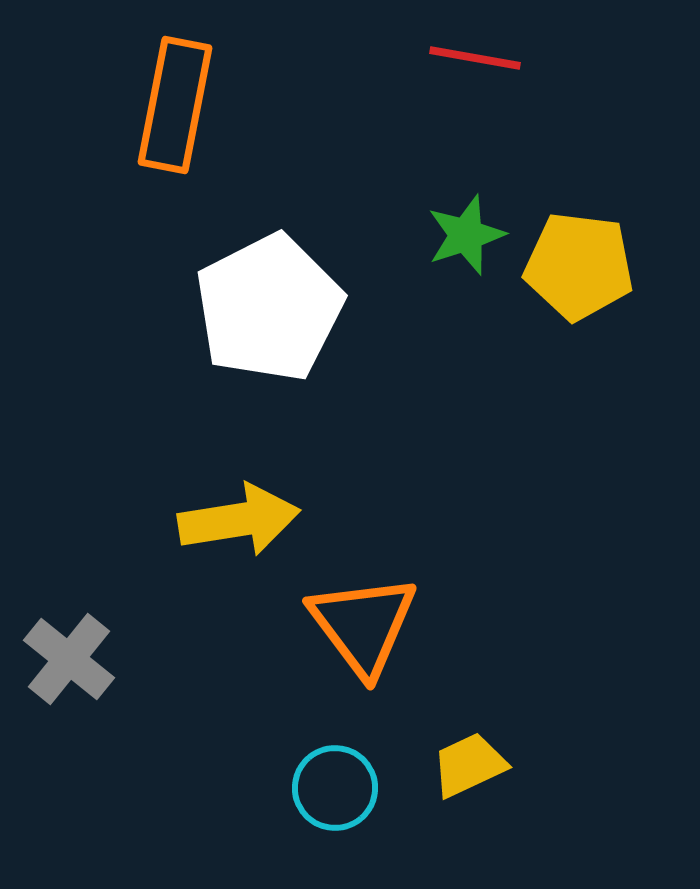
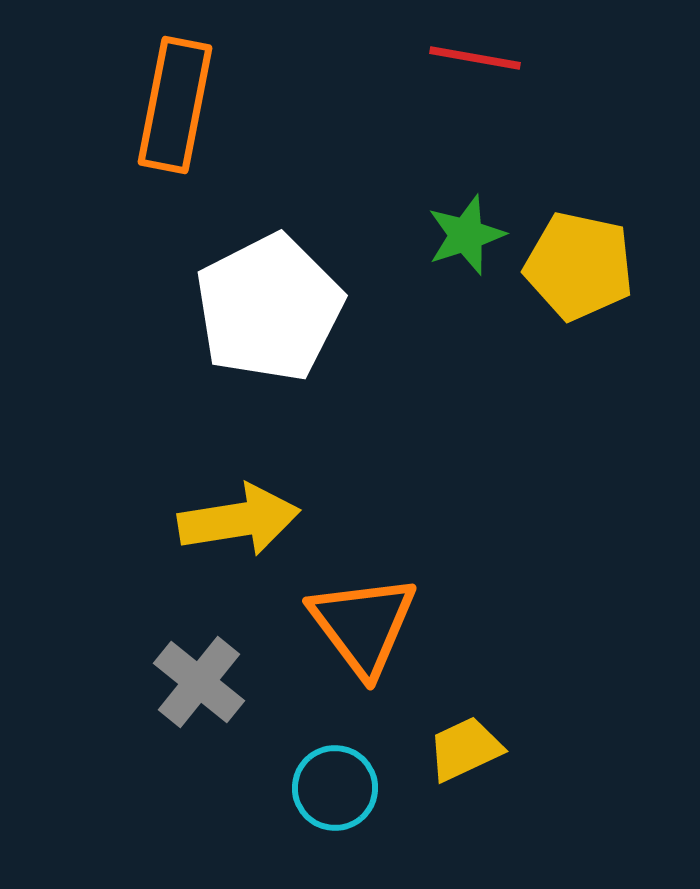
yellow pentagon: rotated 5 degrees clockwise
gray cross: moved 130 px right, 23 px down
yellow trapezoid: moved 4 px left, 16 px up
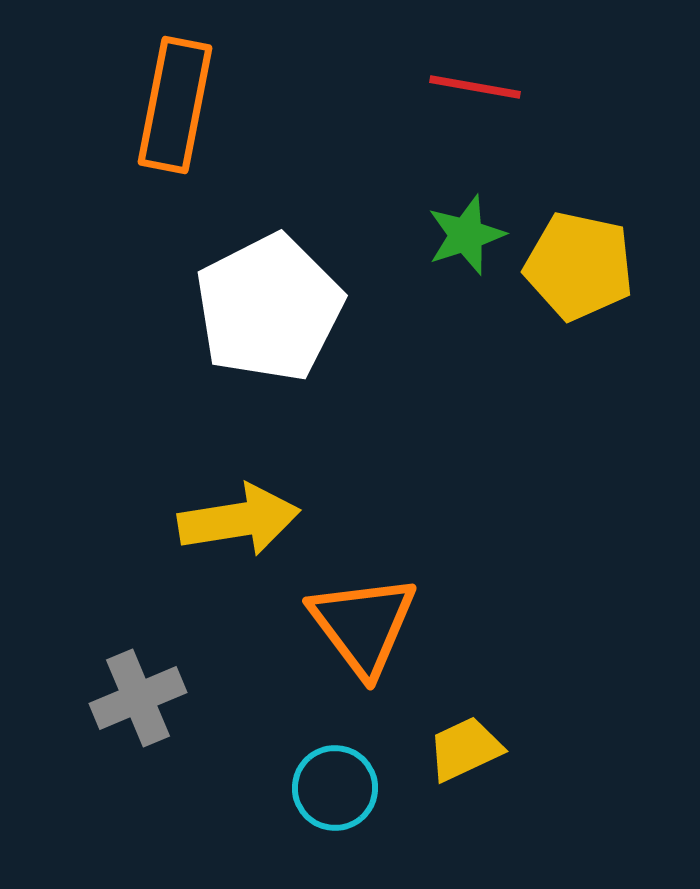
red line: moved 29 px down
gray cross: moved 61 px left, 16 px down; rotated 28 degrees clockwise
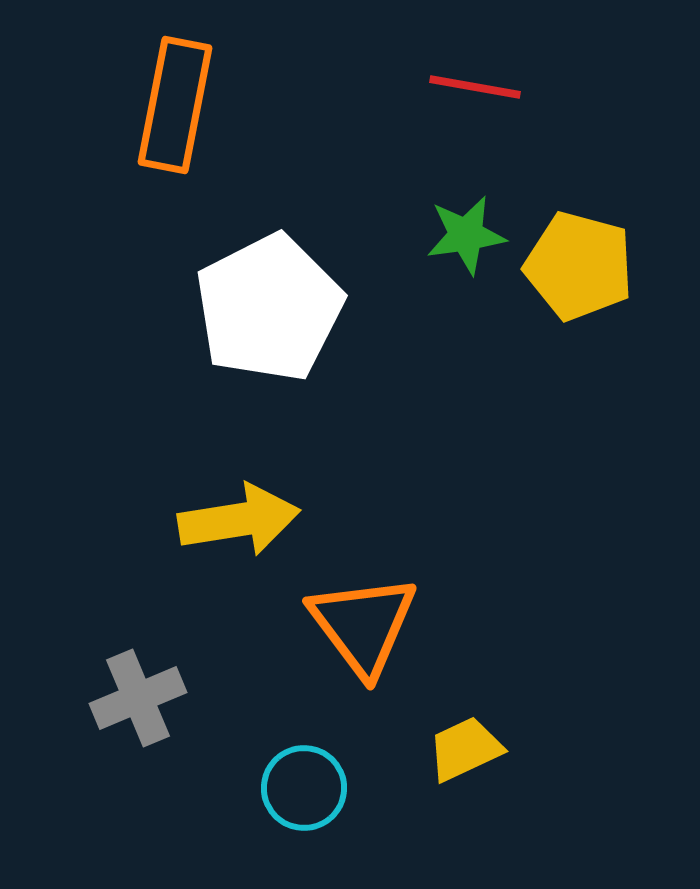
green star: rotated 10 degrees clockwise
yellow pentagon: rotated 3 degrees clockwise
cyan circle: moved 31 px left
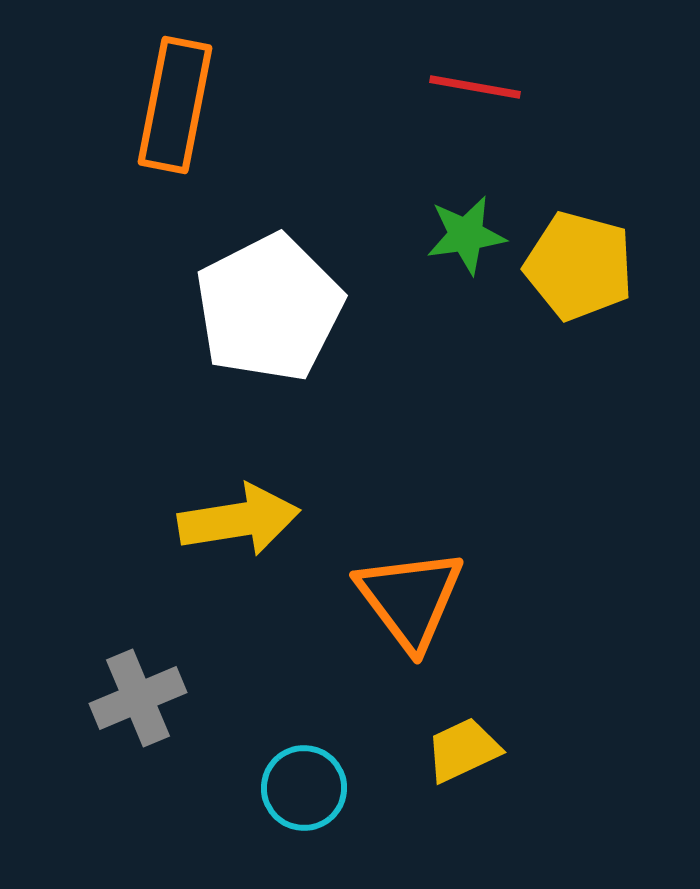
orange triangle: moved 47 px right, 26 px up
yellow trapezoid: moved 2 px left, 1 px down
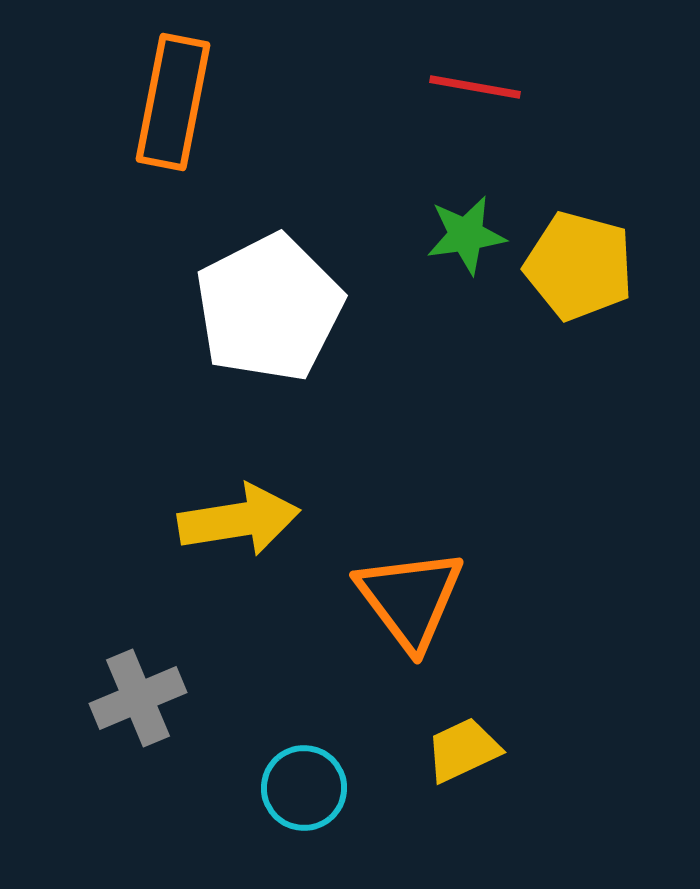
orange rectangle: moved 2 px left, 3 px up
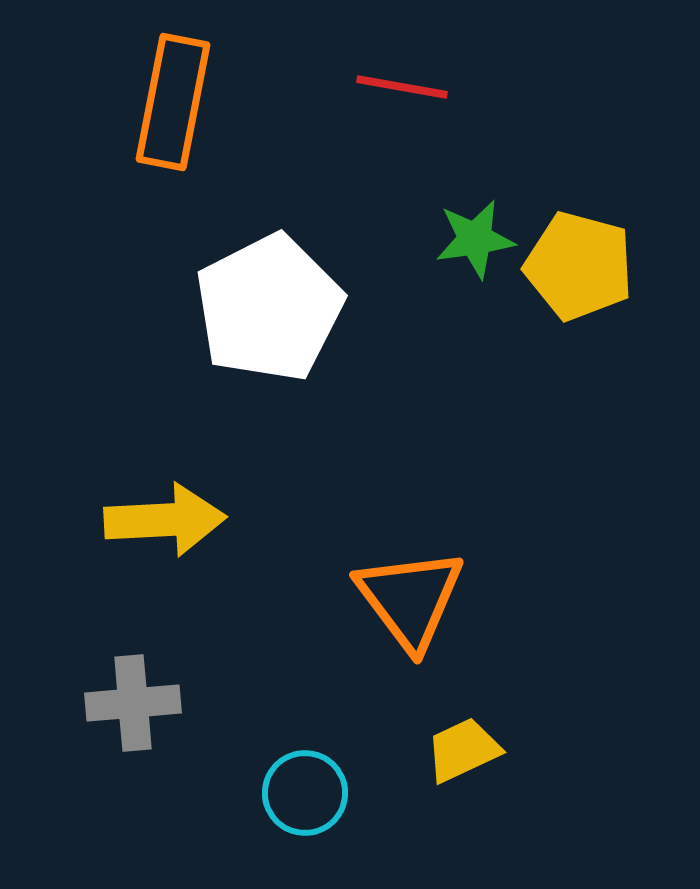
red line: moved 73 px left
green star: moved 9 px right, 4 px down
yellow arrow: moved 74 px left; rotated 6 degrees clockwise
gray cross: moved 5 px left, 5 px down; rotated 18 degrees clockwise
cyan circle: moved 1 px right, 5 px down
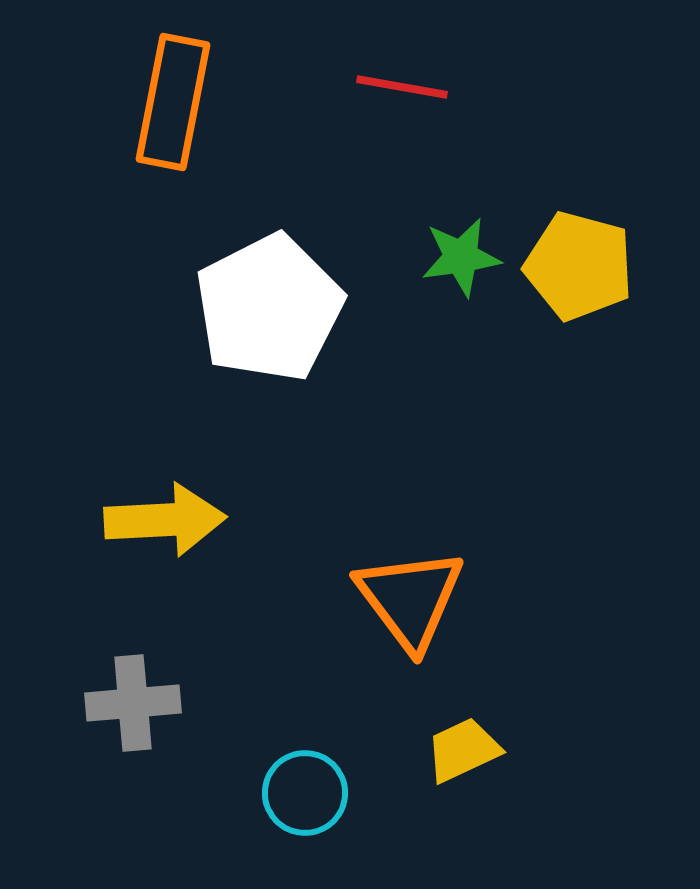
green star: moved 14 px left, 18 px down
